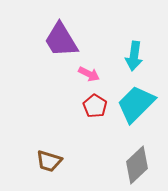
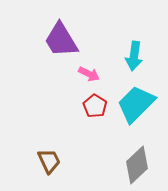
brown trapezoid: rotated 132 degrees counterclockwise
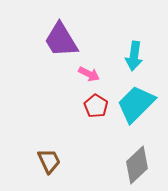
red pentagon: moved 1 px right
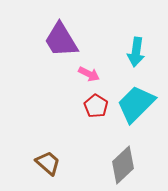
cyan arrow: moved 2 px right, 4 px up
brown trapezoid: moved 1 px left, 2 px down; rotated 24 degrees counterclockwise
gray diamond: moved 14 px left
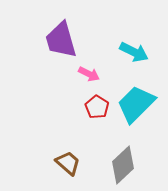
purple trapezoid: rotated 15 degrees clockwise
cyan arrow: moved 2 px left; rotated 72 degrees counterclockwise
red pentagon: moved 1 px right, 1 px down
brown trapezoid: moved 20 px right
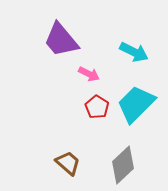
purple trapezoid: rotated 24 degrees counterclockwise
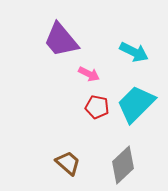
red pentagon: rotated 20 degrees counterclockwise
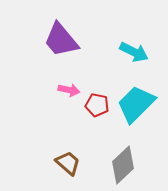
pink arrow: moved 20 px left, 16 px down; rotated 15 degrees counterclockwise
red pentagon: moved 2 px up
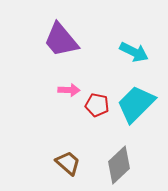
pink arrow: rotated 10 degrees counterclockwise
gray diamond: moved 4 px left
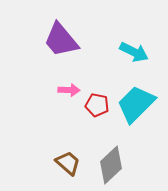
gray diamond: moved 8 px left
